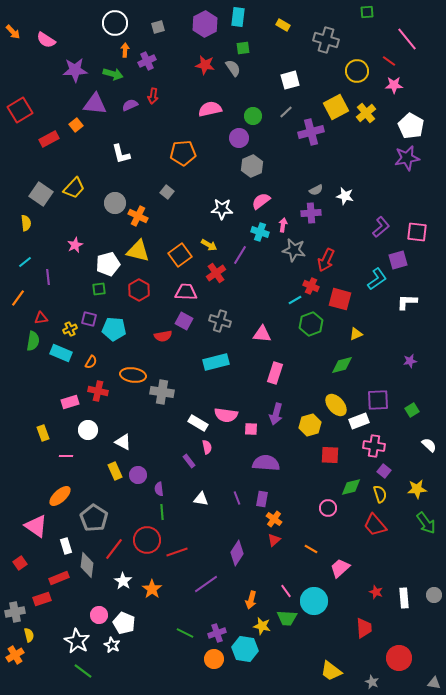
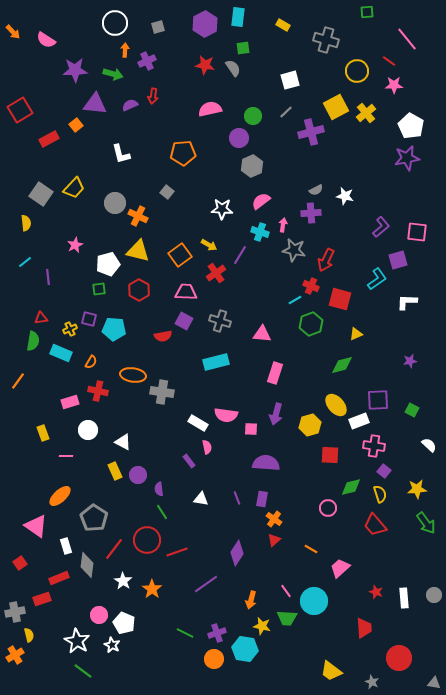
orange line at (18, 298): moved 83 px down
green square at (412, 410): rotated 32 degrees counterclockwise
green line at (162, 512): rotated 28 degrees counterclockwise
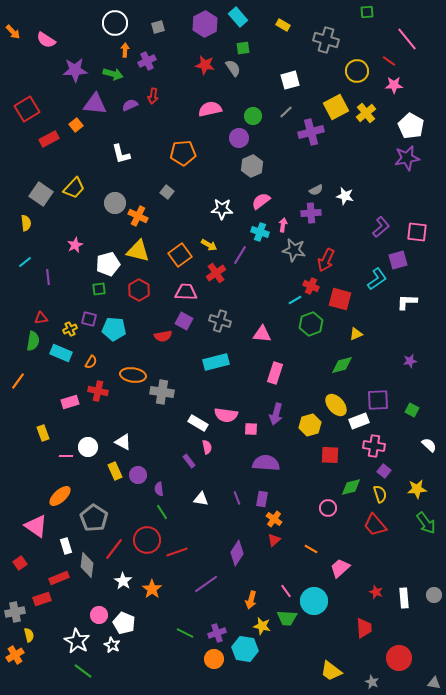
cyan rectangle at (238, 17): rotated 48 degrees counterclockwise
red square at (20, 110): moved 7 px right, 1 px up
white circle at (88, 430): moved 17 px down
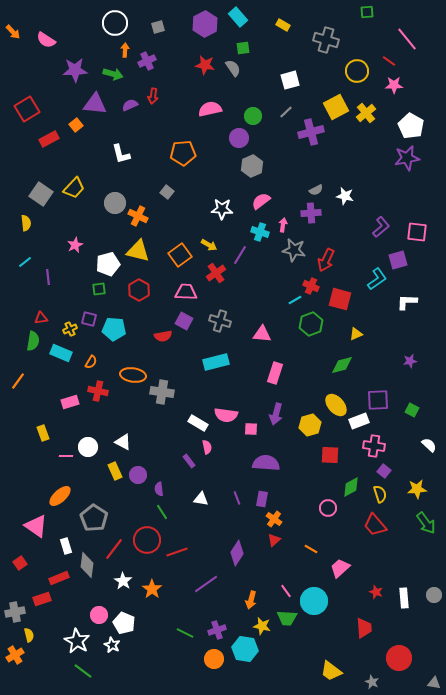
green diamond at (351, 487): rotated 15 degrees counterclockwise
purple cross at (217, 633): moved 3 px up
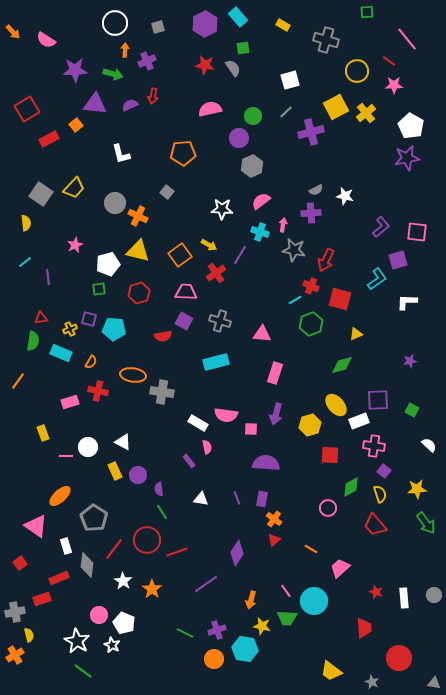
red hexagon at (139, 290): moved 3 px down; rotated 15 degrees clockwise
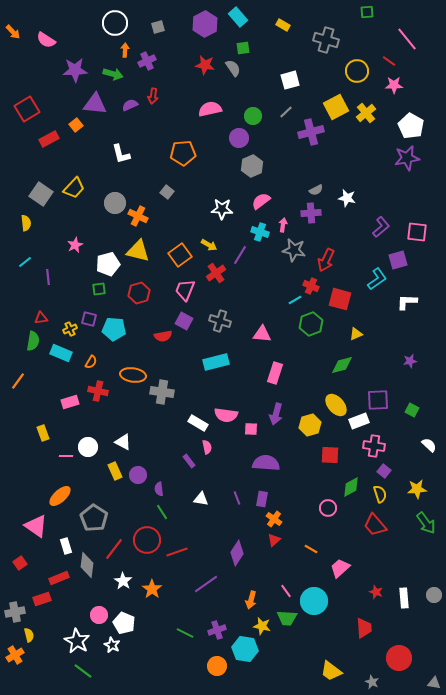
white star at (345, 196): moved 2 px right, 2 px down
pink trapezoid at (186, 292): moved 1 px left, 2 px up; rotated 70 degrees counterclockwise
orange circle at (214, 659): moved 3 px right, 7 px down
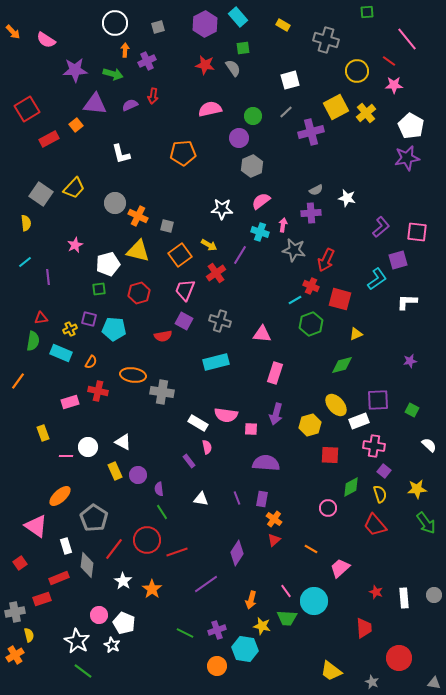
gray square at (167, 192): moved 34 px down; rotated 24 degrees counterclockwise
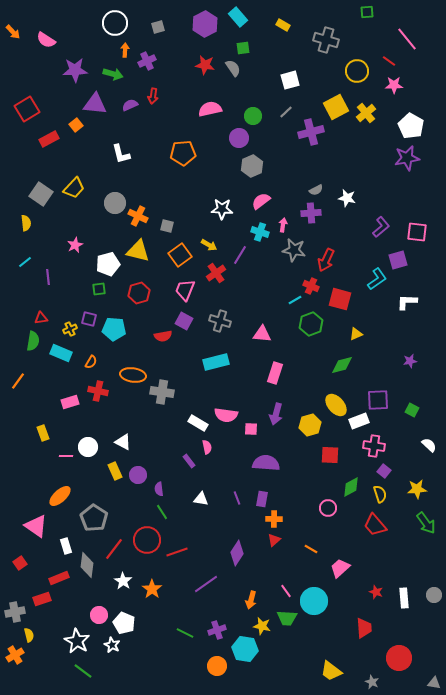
orange cross at (274, 519): rotated 35 degrees counterclockwise
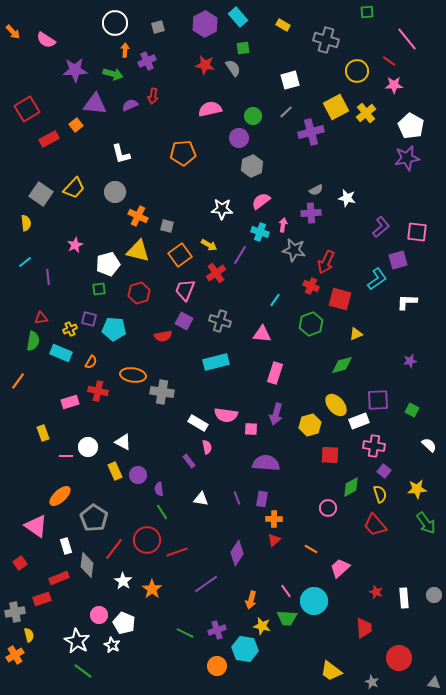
gray circle at (115, 203): moved 11 px up
red arrow at (326, 260): moved 2 px down
cyan line at (295, 300): moved 20 px left; rotated 24 degrees counterclockwise
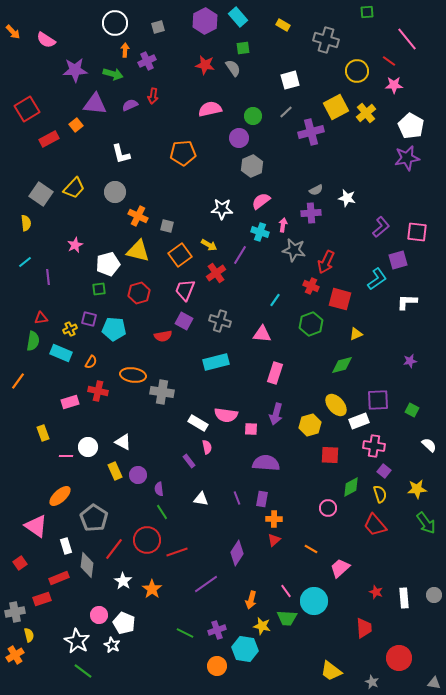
purple hexagon at (205, 24): moved 3 px up
